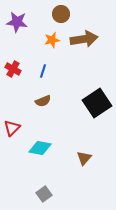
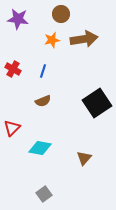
purple star: moved 1 px right, 3 px up
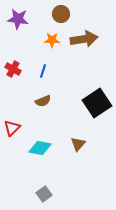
orange star: rotated 14 degrees clockwise
brown triangle: moved 6 px left, 14 px up
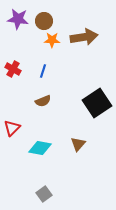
brown circle: moved 17 px left, 7 px down
brown arrow: moved 2 px up
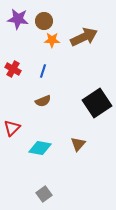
brown arrow: rotated 16 degrees counterclockwise
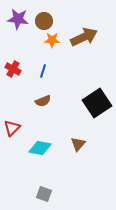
gray square: rotated 35 degrees counterclockwise
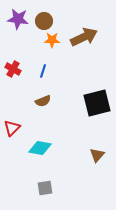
black square: rotated 20 degrees clockwise
brown triangle: moved 19 px right, 11 px down
gray square: moved 1 px right, 6 px up; rotated 28 degrees counterclockwise
